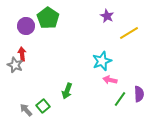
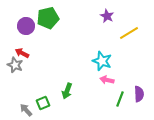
green pentagon: rotated 25 degrees clockwise
red arrow: moved 1 px up; rotated 56 degrees counterclockwise
cyan star: rotated 30 degrees counterclockwise
pink arrow: moved 3 px left
green line: rotated 14 degrees counterclockwise
green square: moved 3 px up; rotated 16 degrees clockwise
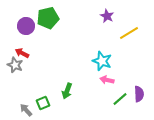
green line: rotated 28 degrees clockwise
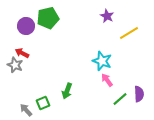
pink arrow: rotated 40 degrees clockwise
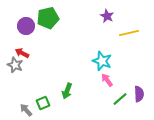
yellow line: rotated 18 degrees clockwise
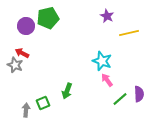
gray arrow: rotated 48 degrees clockwise
